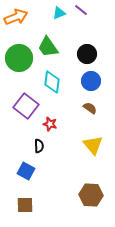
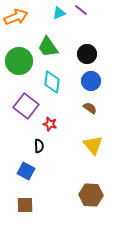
green circle: moved 3 px down
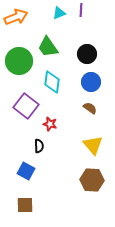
purple line: rotated 56 degrees clockwise
blue circle: moved 1 px down
brown hexagon: moved 1 px right, 15 px up
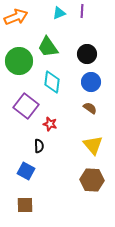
purple line: moved 1 px right, 1 px down
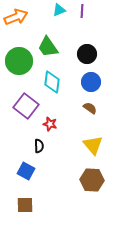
cyan triangle: moved 3 px up
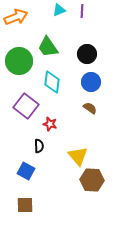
yellow triangle: moved 15 px left, 11 px down
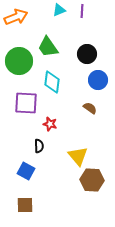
blue circle: moved 7 px right, 2 px up
purple square: moved 3 px up; rotated 35 degrees counterclockwise
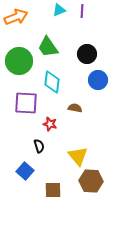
brown semicircle: moved 15 px left; rotated 24 degrees counterclockwise
black semicircle: rotated 16 degrees counterclockwise
blue square: moved 1 px left; rotated 12 degrees clockwise
brown hexagon: moved 1 px left, 1 px down
brown square: moved 28 px right, 15 px up
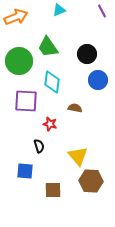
purple line: moved 20 px right; rotated 32 degrees counterclockwise
purple square: moved 2 px up
blue square: rotated 36 degrees counterclockwise
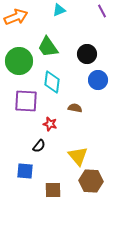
black semicircle: rotated 56 degrees clockwise
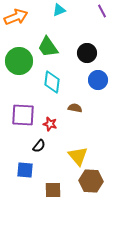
black circle: moved 1 px up
purple square: moved 3 px left, 14 px down
blue square: moved 1 px up
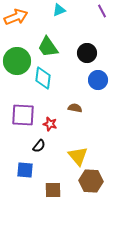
green circle: moved 2 px left
cyan diamond: moved 9 px left, 4 px up
